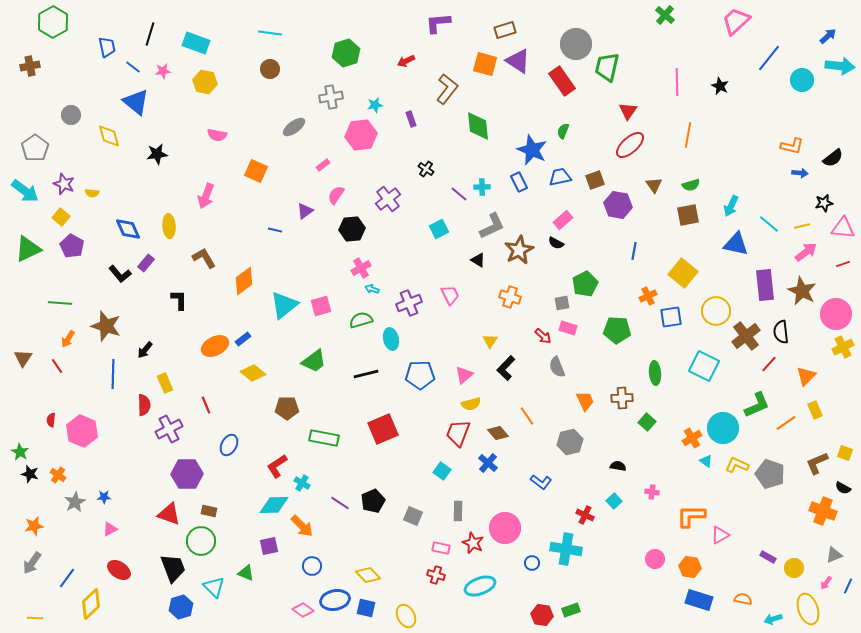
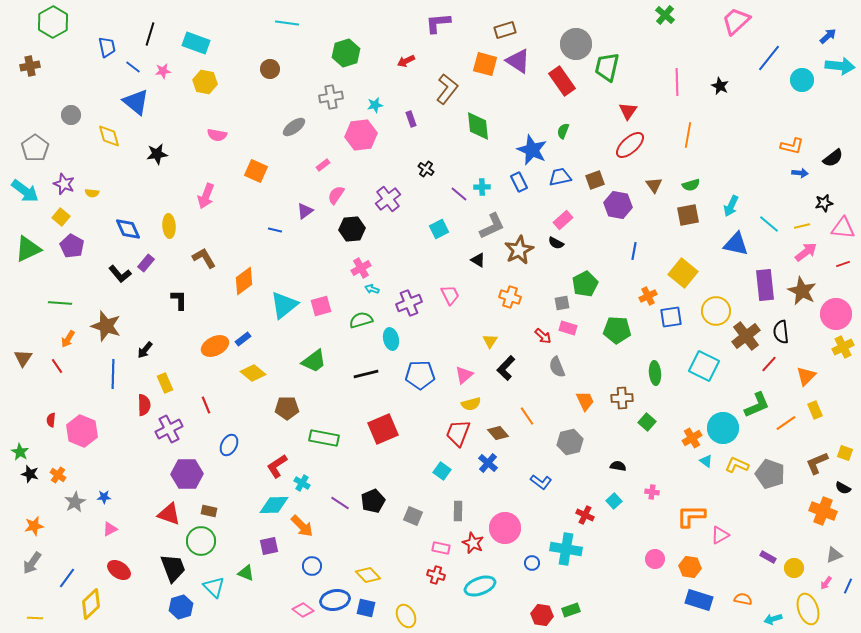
cyan line at (270, 33): moved 17 px right, 10 px up
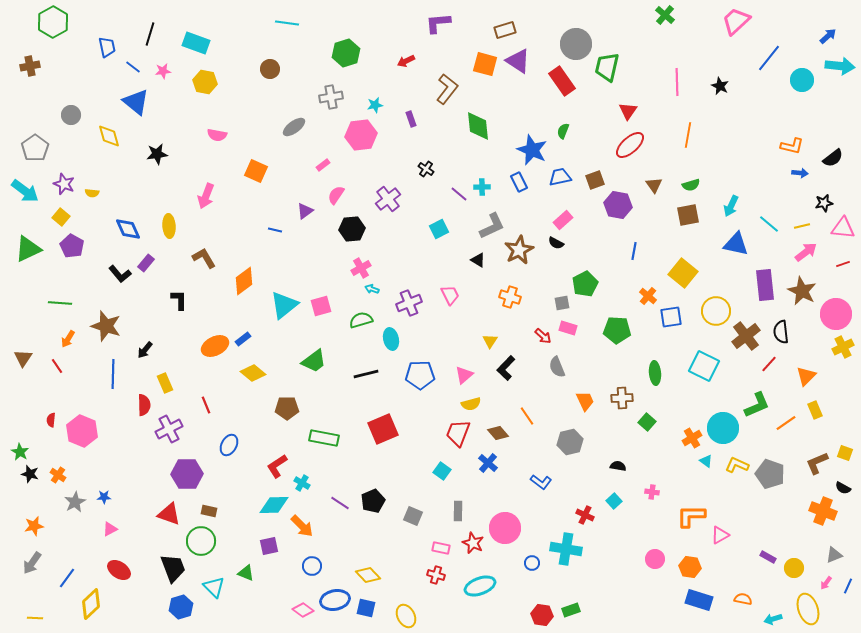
orange cross at (648, 296): rotated 24 degrees counterclockwise
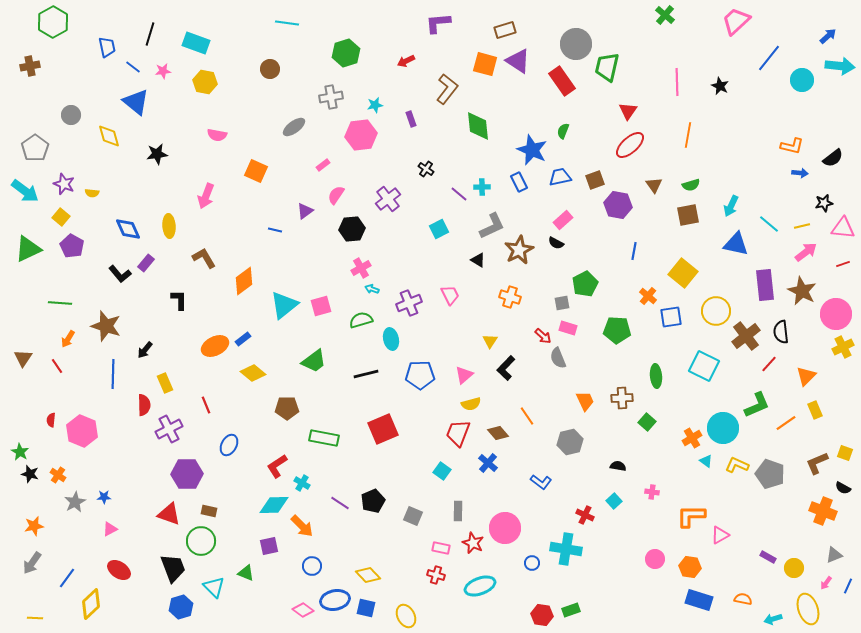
gray semicircle at (557, 367): moved 1 px right, 9 px up
green ellipse at (655, 373): moved 1 px right, 3 px down
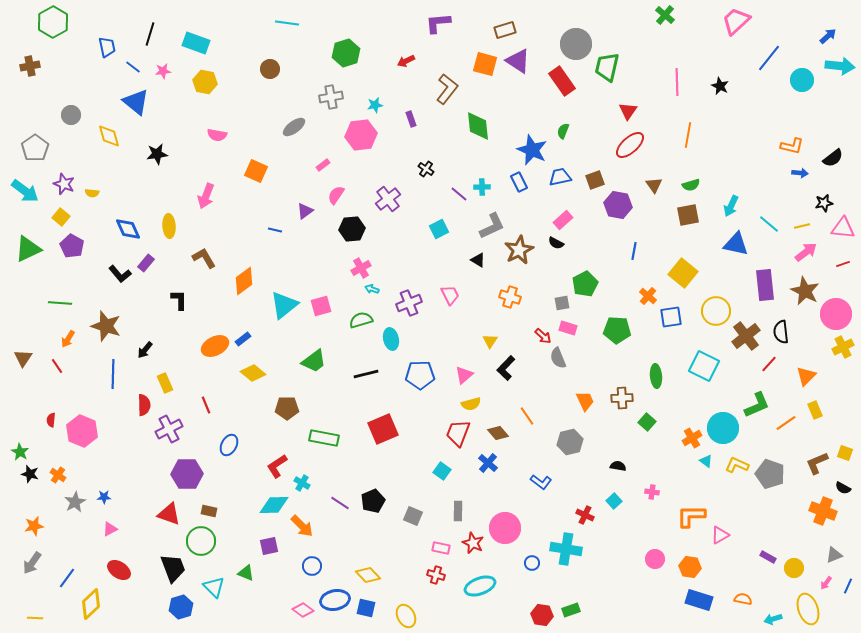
brown star at (802, 291): moved 3 px right
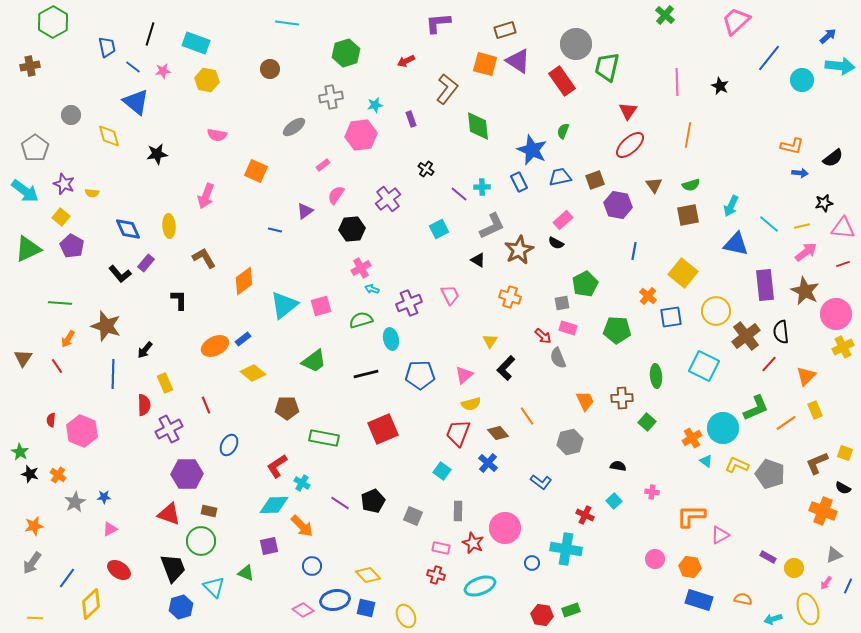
yellow hexagon at (205, 82): moved 2 px right, 2 px up
green L-shape at (757, 405): moved 1 px left, 3 px down
